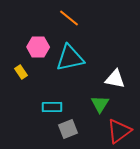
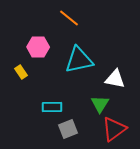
cyan triangle: moved 9 px right, 2 px down
red triangle: moved 5 px left, 2 px up
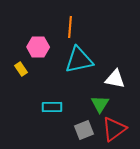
orange line: moved 1 px right, 9 px down; rotated 55 degrees clockwise
yellow rectangle: moved 3 px up
gray square: moved 16 px right, 1 px down
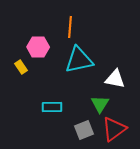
yellow rectangle: moved 2 px up
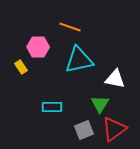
orange line: rotated 75 degrees counterclockwise
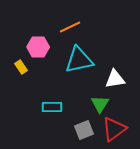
orange line: rotated 45 degrees counterclockwise
white triangle: rotated 20 degrees counterclockwise
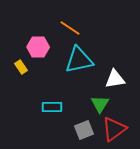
orange line: moved 1 px down; rotated 60 degrees clockwise
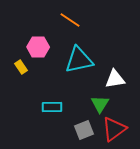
orange line: moved 8 px up
